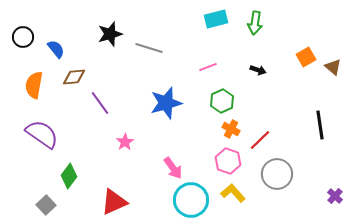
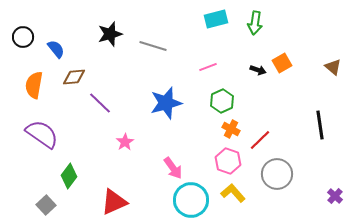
gray line: moved 4 px right, 2 px up
orange square: moved 24 px left, 6 px down
purple line: rotated 10 degrees counterclockwise
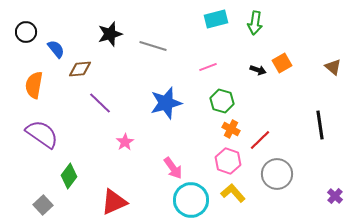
black circle: moved 3 px right, 5 px up
brown diamond: moved 6 px right, 8 px up
green hexagon: rotated 20 degrees counterclockwise
gray square: moved 3 px left
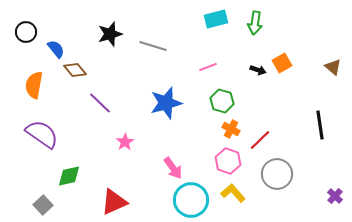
brown diamond: moved 5 px left, 1 px down; rotated 55 degrees clockwise
green diamond: rotated 40 degrees clockwise
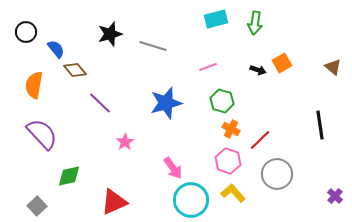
purple semicircle: rotated 12 degrees clockwise
gray square: moved 6 px left, 1 px down
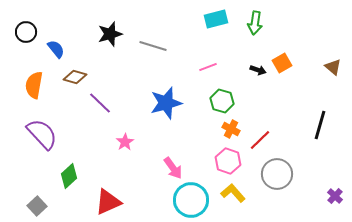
brown diamond: moved 7 px down; rotated 35 degrees counterclockwise
black line: rotated 24 degrees clockwise
green diamond: rotated 30 degrees counterclockwise
red triangle: moved 6 px left
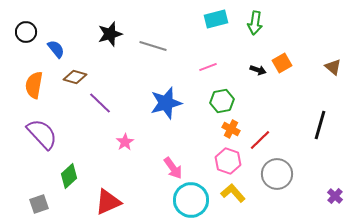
green hexagon: rotated 25 degrees counterclockwise
gray square: moved 2 px right, 2 px up; rotated 24 degrees clockwise
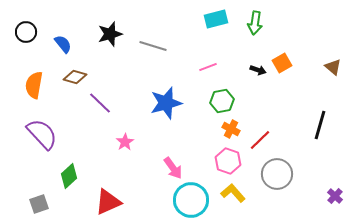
blue semicircle: moved 7 px right, 5 px up
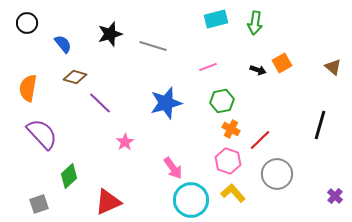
black circle: moved 1 px right, 9 px up
orange semicircle: moved 6 px left, 3 px down
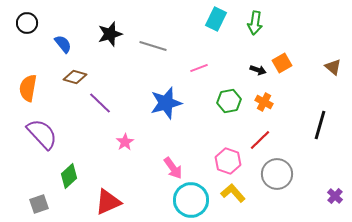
cyan rectangle: rotated 50 degrees counterclockwise
pink line: moved 9 px left, 1 px down
green hexagon: moved 7 px right
orange cross: moved 33 px right, 27 px up
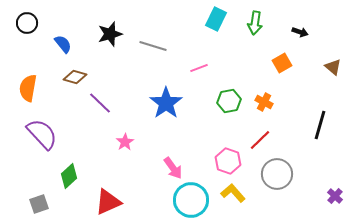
black arrow: moved 42 px right, 38 px up
blue star: rotated 20 degrees counterclockwise
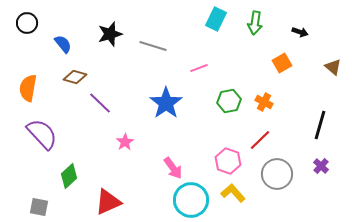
purple cross: moved 14 px left, 30 px up
gray square: moved 3 px down; rotated 30 degrees clockwise
